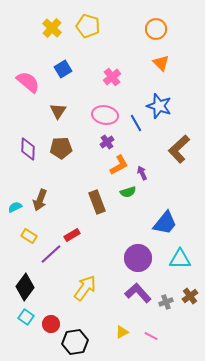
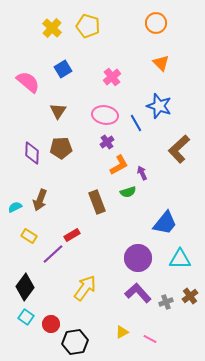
orange circle: moved 6 px up
purple diamond: moved 4 px right, 4 px down
purple line: moved 2 px right
pink line: moved 1 px left, 3 px down
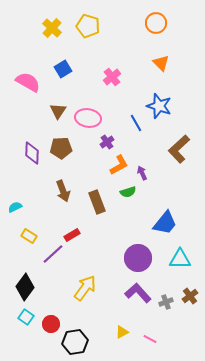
pink semicircle: rotated 10 degrees counterclockwise
pink ellipse: moved 17 px left, 3 px down
brown arrow: moved 23 px right, 9 px up; rotated 40 degrees counterclockwise
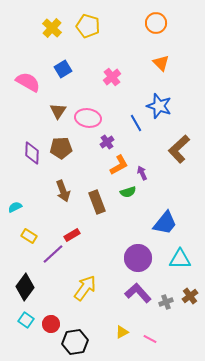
cyan square: moved 3 px down
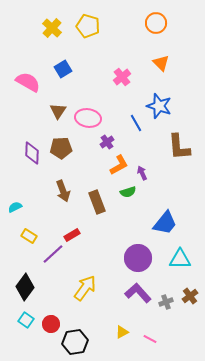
pink cross: moved 10 px right
brown L-shape: moved 2 px up; rotated 52 degrees counterclockwise
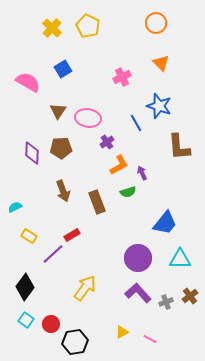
yellow pentagon: rotated 10 degrees clockwise
pink cross: rotated 12 degrees clockwise
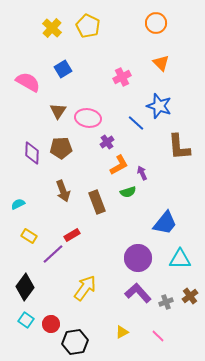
blue line: rotated 18 degrees counterclockwise
cyan semicircle: moved 3 px right, 3 px up
pink line: moved 8 px right, 3 px up; rotated 16 degrees clockwise
